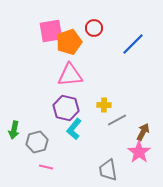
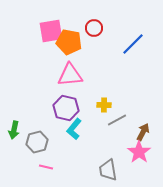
orange pentagon: rotated 30 degrees clockwise
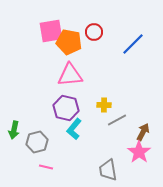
red circle: moved 4 px down
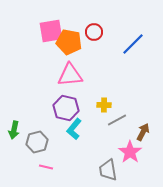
pink star: moved 9 px left
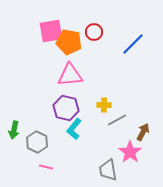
gray hexagon: rotated 20 degrees counterclockwise
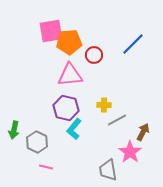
red circle: moved 23 px down
orange pentagon: rotated 15 degrees counterclockwise
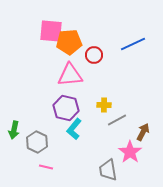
pink square: rotated 15 degrees clockwise
blue line: rotated 20 degrees clockwise
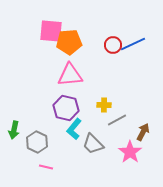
red circle: moved 19 px right, 10 px up
gray trapezoid: moved 15 px left, 26 px up; rotated 35 degrees counterclockwise
